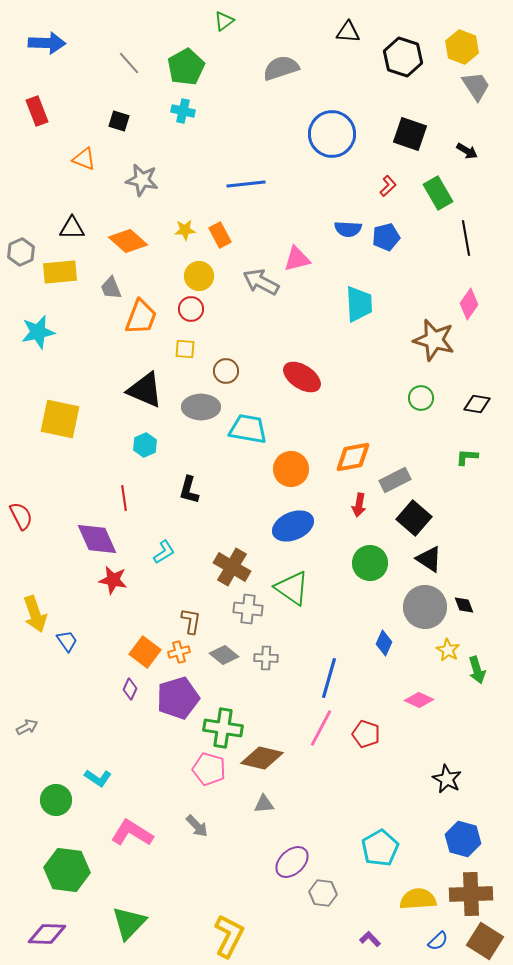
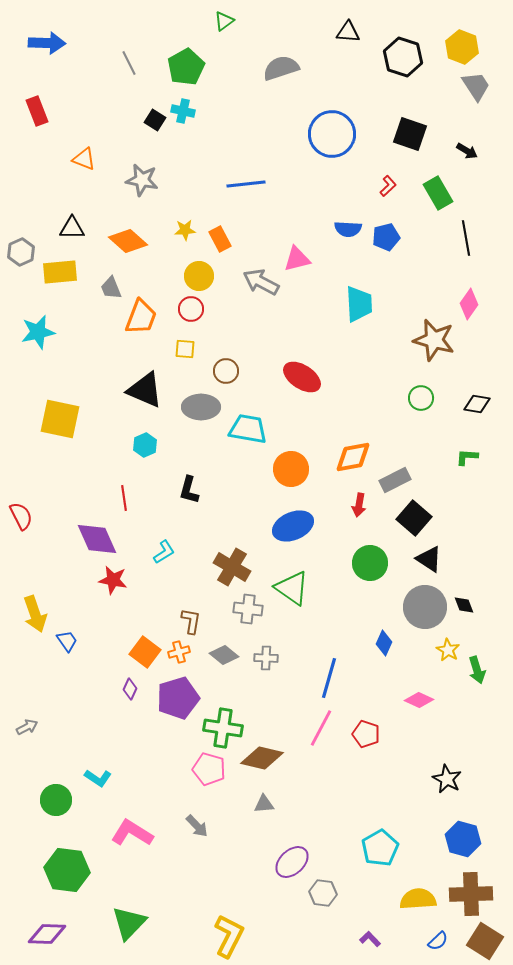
gray line at (129, 63): rotated 15 degrees clockwise
black square at (119, 121): moved 36 px right, 1 px up; rotated 15 degrees clockwise
orange rectangle at (220, 235): moved 4 px down
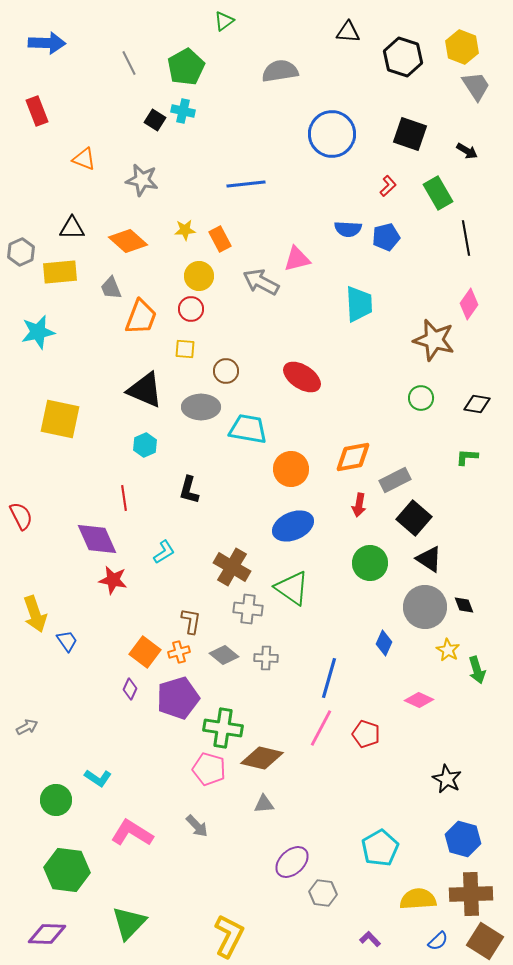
gray semicircle at (281, 68): moved 1 px left, 3 px down; rotated 9 degrees clockwise
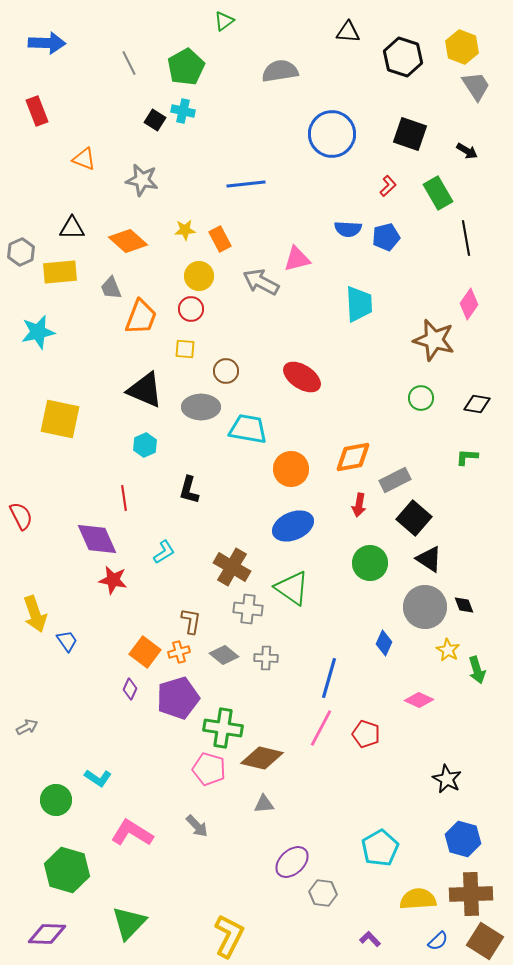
green hexagon at (67, 870): rotated 9 degrees clockwise
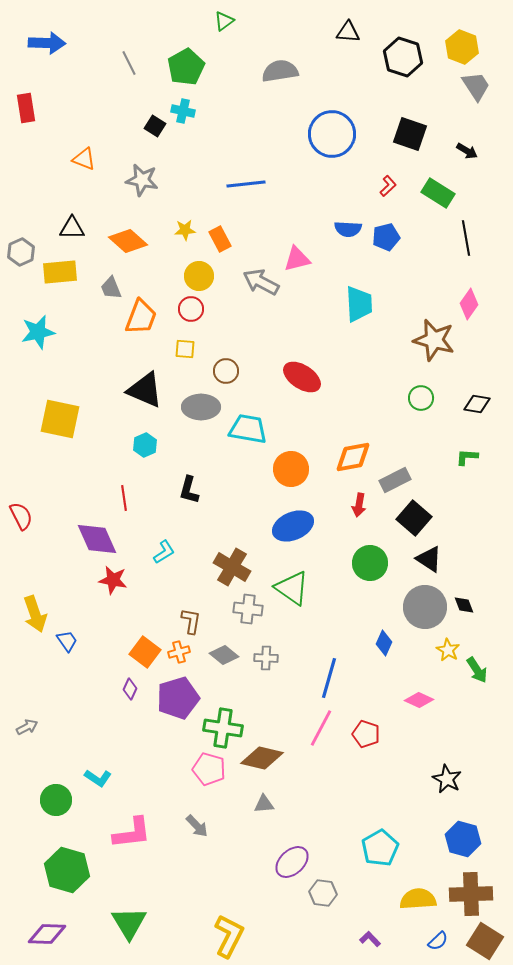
red rectangle at (37, 111): moved 11 px left, 3 px up; rotated 12 degrees clockwise
black square at (155, 120): moved 6 px down
green rectangle at (438, 193): rotated 28 degrees counterclockwise
green arrow at (477, 670): rotated 16 degrees counterclockwise
pink L-shape at (132, 833): rotated 141 degrees clockwise
green triangle at (129, 923): rotated 15 degrees counterclockwise
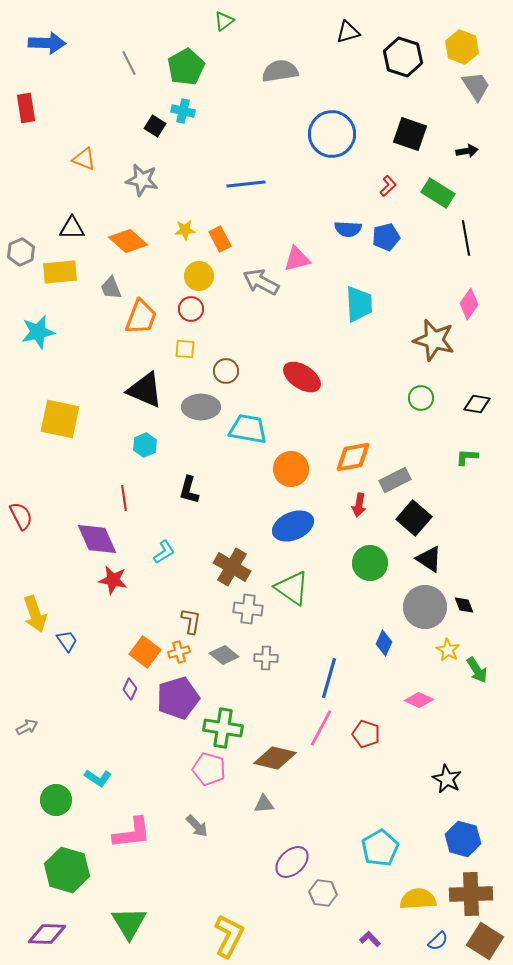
black triangle at (348, 32): rotated 20 degrees counterclockwise
black arrow at (467, 151): rotated 40 degrees counterclockwise
brown diamond at (262, 758): moved 13 px right
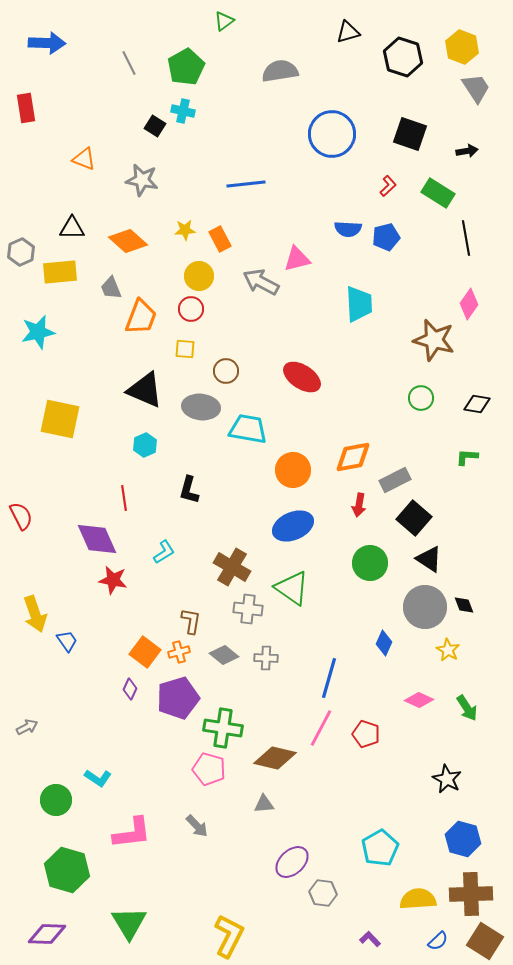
gray trapezoid at (476, 86): moved 2 px down
gray ellipse at (201, 407): rotated 6 degrees clockwise
orange circle at (291, 469): moved 2 px right, 1 px down
green arrow at (477, 670): moved 10 px left, 38 px down
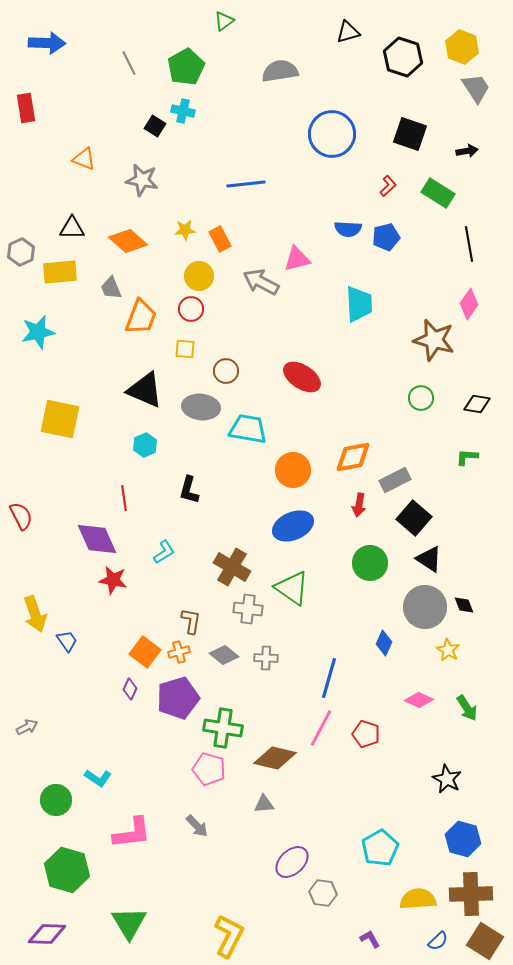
black line at (466, 238): moved 3 px right, 6 px down
purple L-shape at (370, 939): rotated 15 degrees clockwise
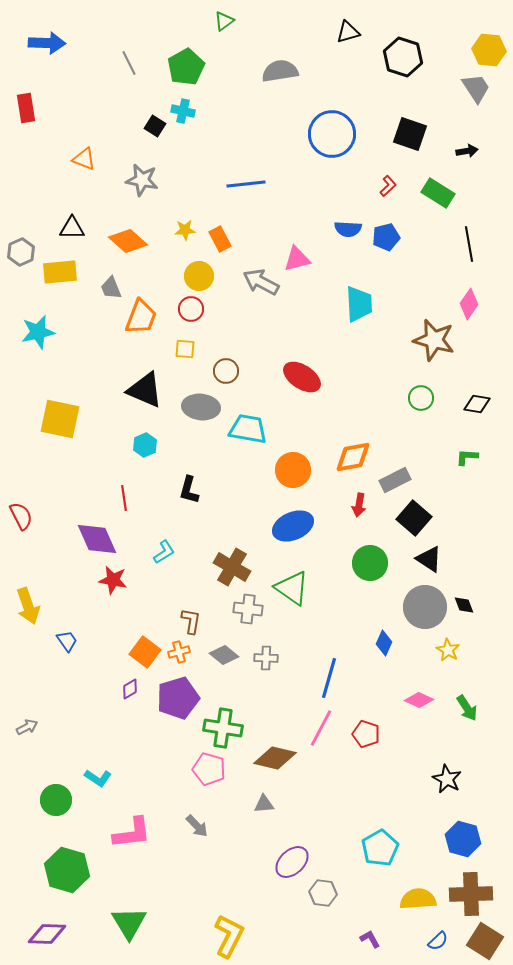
yellow hexagon at (462, 47): moved 27 px right, 3 px down; rotated 16 degrees counterclockwise
yellow arrow at (35, 614): moved 7 px left, 8 px up
purple diamond at (130, 689): rotated 35 degrees clockwise
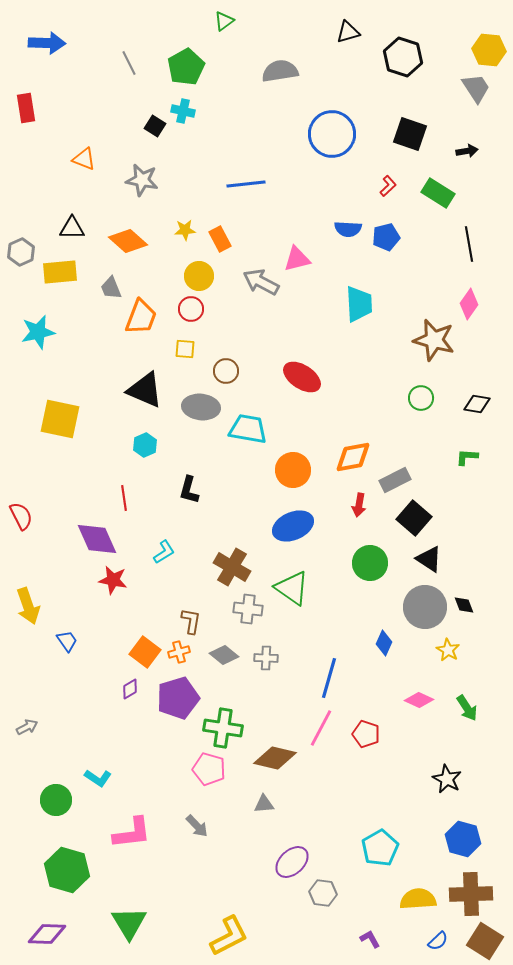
yellow L-shape at (229, 936): rotated 36 degrees clockwise
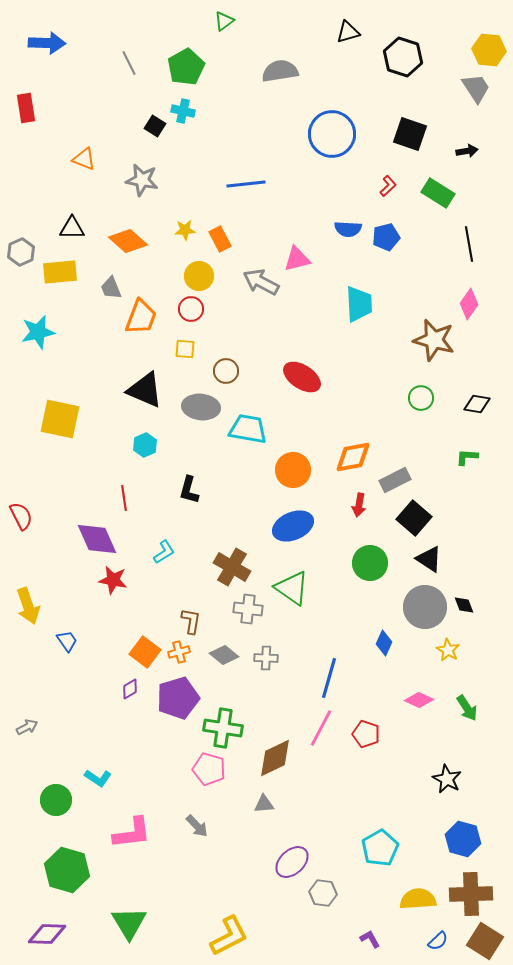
brown diamond at (275, 758): rotated 39 degrees counterclockwise
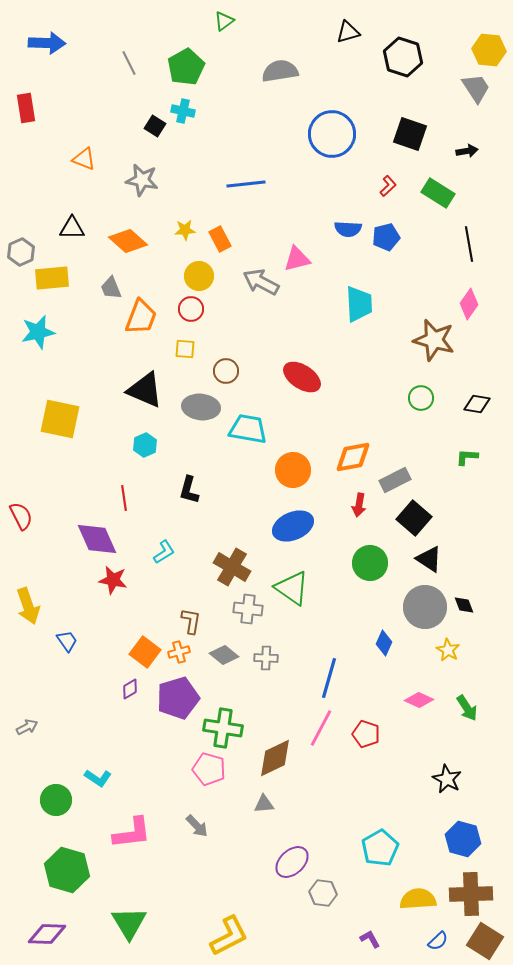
yellow rectangle at (60, 272): moved 8 px left, 6 px down
